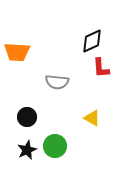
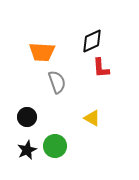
orange trapezoid: moved 25 px right
gray semicircle: rotated 115 degrees counterclockwise
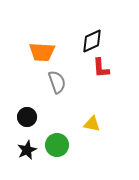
yellow triangle: moved 6 px down; rotated 18 degrees counterclockwise
green circle: moved 2 px right, 1 px up
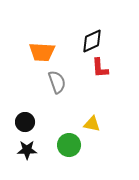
red L-shape: moved 1 px left
black circle: moved 2 px left, 5 px down
green circle: moved 12 px right
black star: rotated 24 degrees clockwise
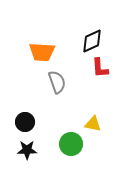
yellow triangle: moved 1 px right
green circle: moved 2 px right, 1 px up
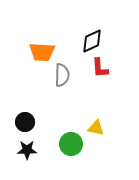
gray semicircle: moved 5 px right, 7 px up; rotated 20 degrees clockwise
yellow triangle: moved 3 px right, 4 px down
